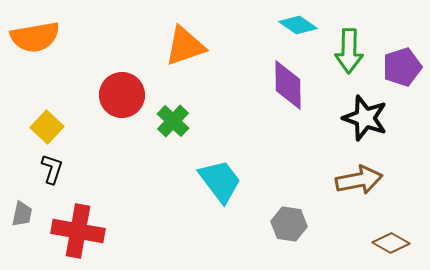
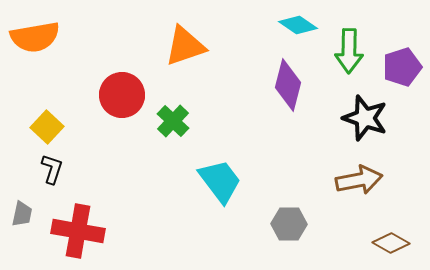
purple diamond: rotated 15 degrees clockwise
gray hexagon: rotated 8 degrees counterclockwise
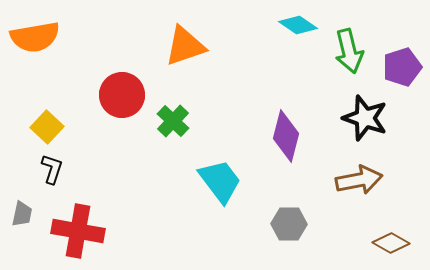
green arrow: rotated 15 degrees counterclockwise
purple diamond: moved 2 px left, 51 px down
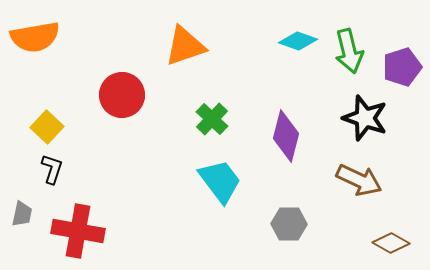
cyan diamond: moved 16 px down; rotated 15 degrees counterclockwise
green cross: moved 39 px right, 2 px up
brown arrow: rotated 36 degrees clockwise
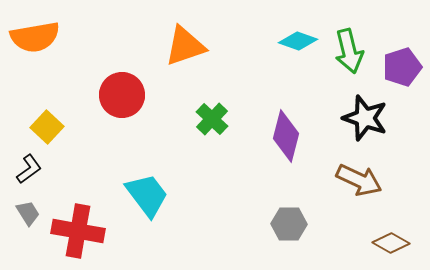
black L-shape: moved 23 px left; rotated 36 degrees clockwise
cyan trapezoid: moved 73 px left, 14 px down
gray trapezoid: moved 6 px right, 1 px up; rotated 44 degrees counterclockwise
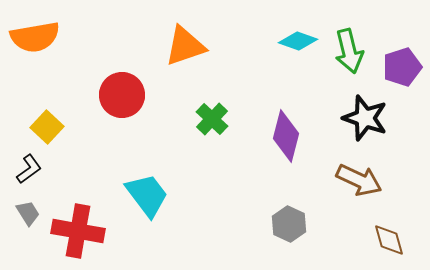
gray hexagon: rotated 24 degrees clockwise
brown diamond: moved 2 px left, 3 px up; rotated 45 degrees clockwise
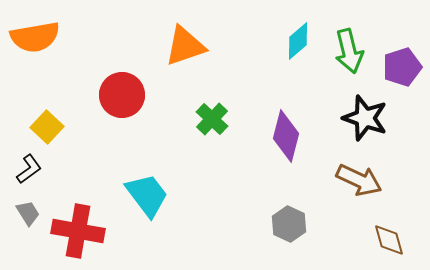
cyan diamond: rotated 60 degrees counterclockwise
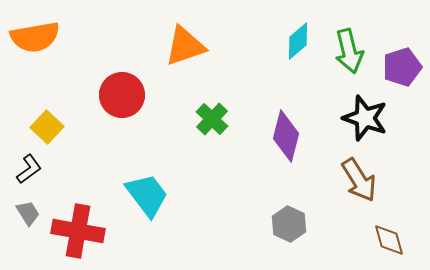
brown arrow: rotated 33 degrees clockwise
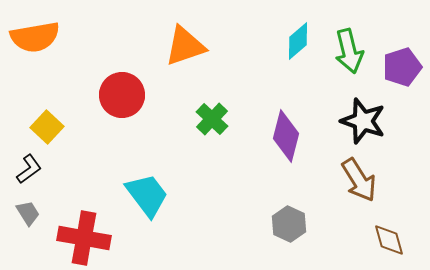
black star: moved 2 px left, 3 px down
red cross: moved 6 px right, 7 px down
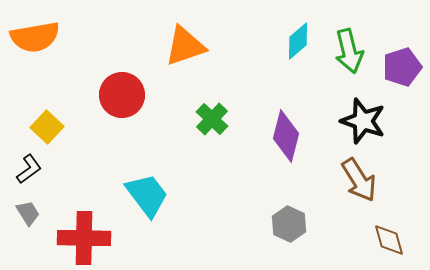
red cross: rotated 9 degrees counterclockwise
